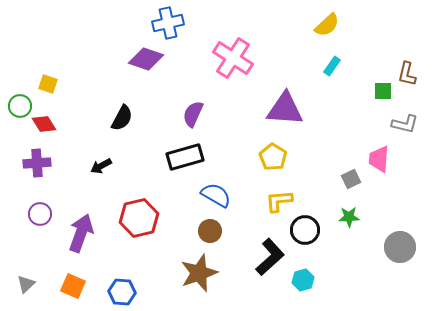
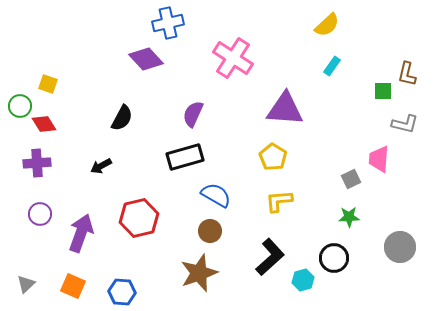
purple diamond: rotated 28 degrees clockwise
black circle: moved 29 px right, 28 px down
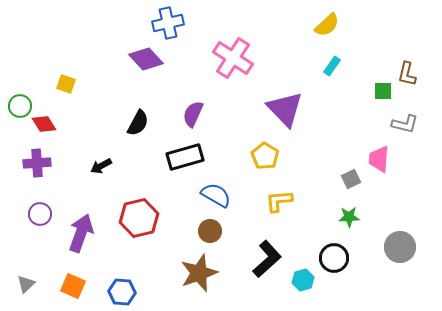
yellow square: moved 18 px right
purple triangle: rotated 42 degrees clockwise
black semicircle: moved 16 px right, 5 px down
yellow pentagon: moved 8 px left, 1 px up
black L-shape: moved 3 px left, 2 px down
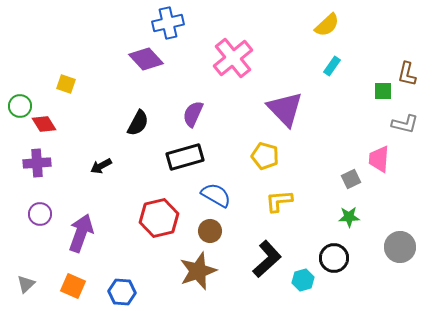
pink cross: rotated 18 degrees clockwise
yellow pentagon: rotated 16 degrees counterclockwise
red hexagon: moved 20 px right
brown star: moved 1 px left, 2 px up
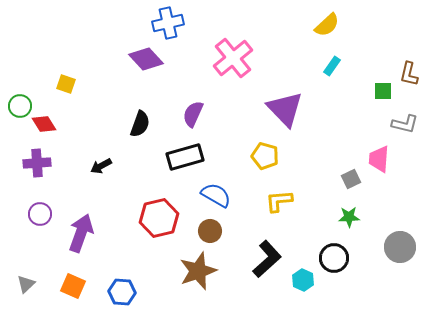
brown L-shape: moved 2 px right
black semicircle: moved 2 px right, 1 px down; rotated 8 degrees counterclockwise
cyan hexagon: rotated 20 degrees counterclockwise
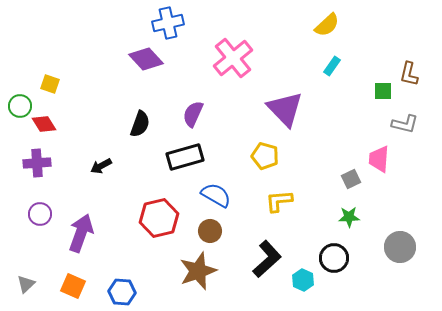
yellow square: moved 16 px left
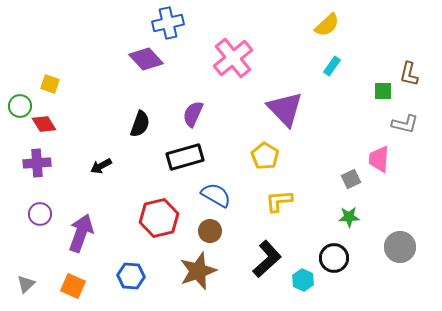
yellow pentagon: rotated 16 degrees clockwise
blue hexagon: moved 9 px right, 16 px up
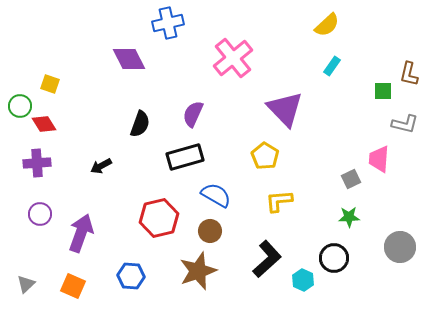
purple diamond: moved 17 px left; rotated 16 degrees clockwise
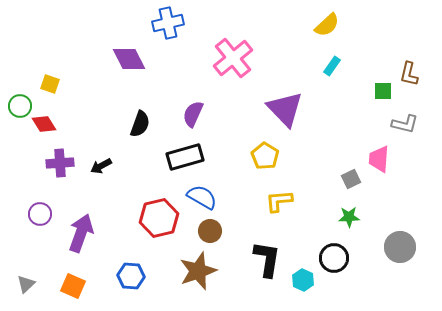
purple cross: moved 23 px right
blue semicircle: moved 14 px left, 2 px down
black L-shape: rotated 39 degrees counterclockwise
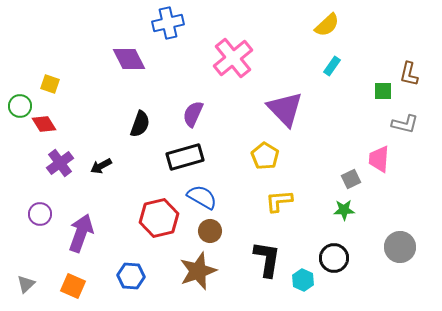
purple cross: rotated 32 degrees counterclockwise
green star: moved 5 px left, 7 px up
